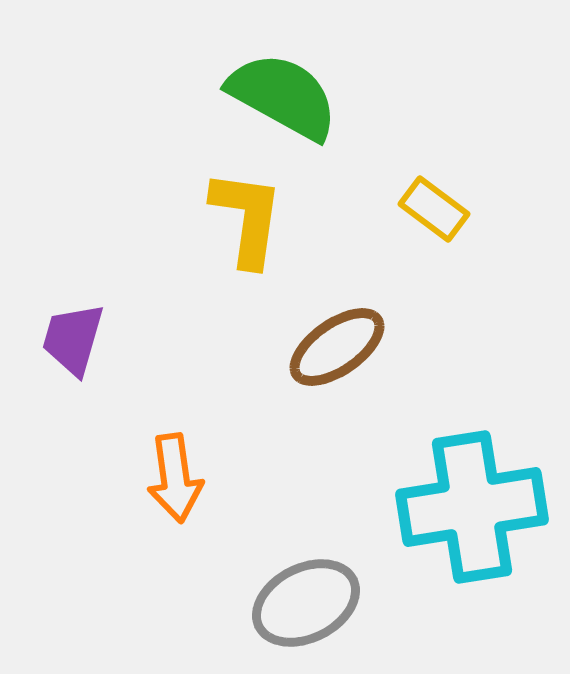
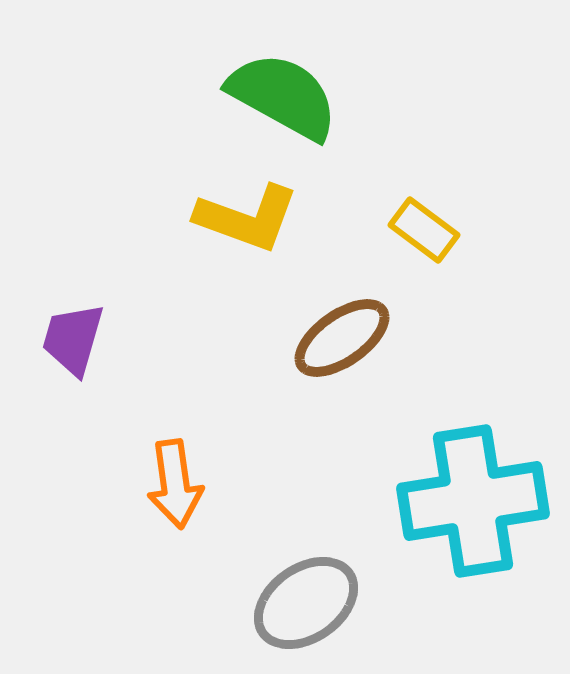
yellow rectangle: moved 10 px left, 21 px down
yellow L-shape: rotated 102 degrees clockwise
brown ellipse: moved 5 px right, 9 px up
orange arrow: moved 6 px down
cyan cross: moved 1 px right, 6 px up
gray ellipse: rotated 8 degrees counterclockwise
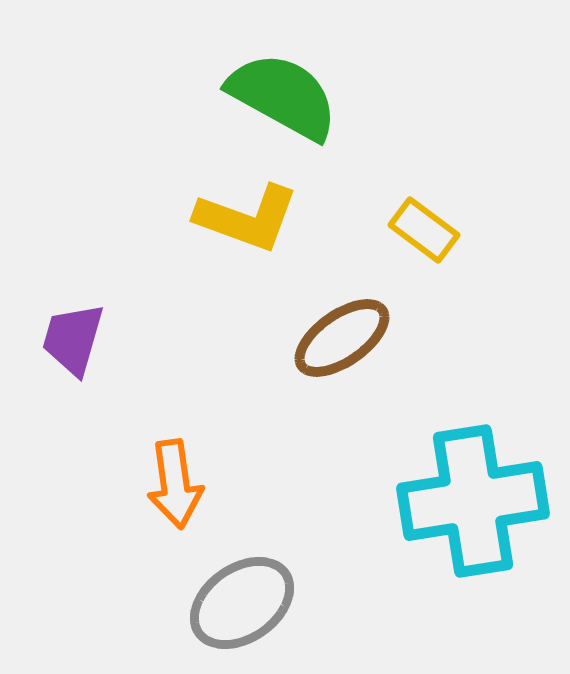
gray ellipse: moved 64 px left
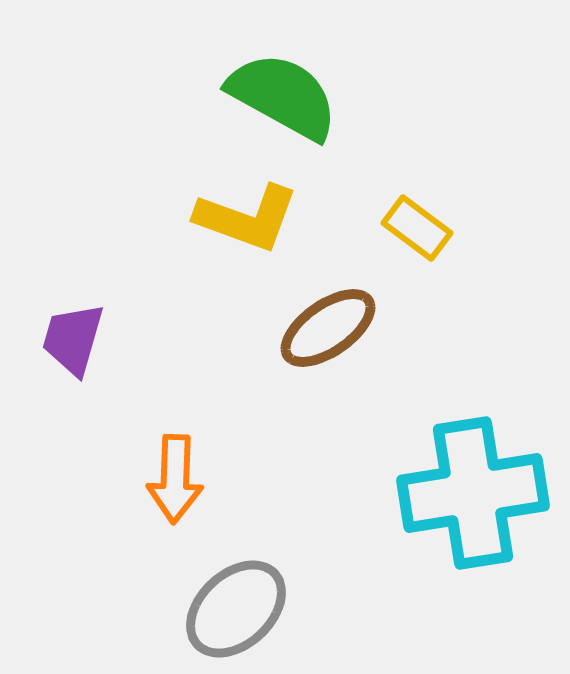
yellow rectangle: moved 7 px left, 2 px up
brown ellipse: moved 14 px left, 10 px up
orange arrow: moved 5 px up; rotated 10 degrees clockwise
cyan cross: moved 8 px up
gray ellipse: moved 6 px left, 6 px down; rotated 8 degrees counterclockwise
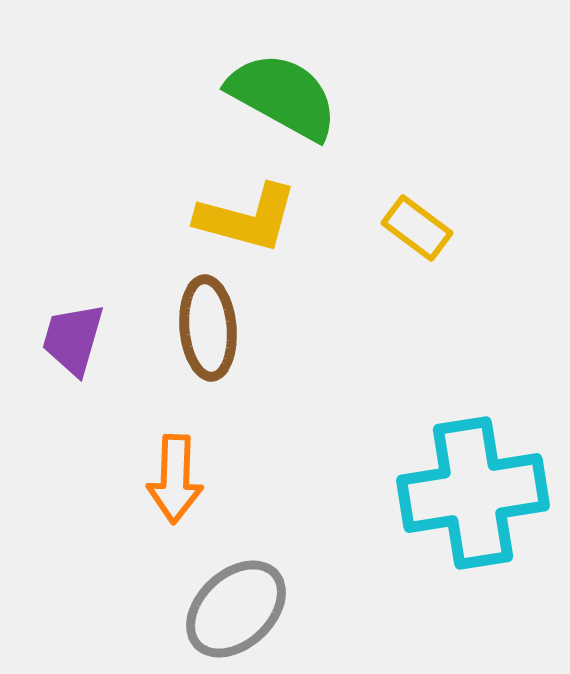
yellow L-shape: rotated 5 degrees counterclockwise
brown ellipse: moved 120 px left; rotated 60 degrees counterclockwise
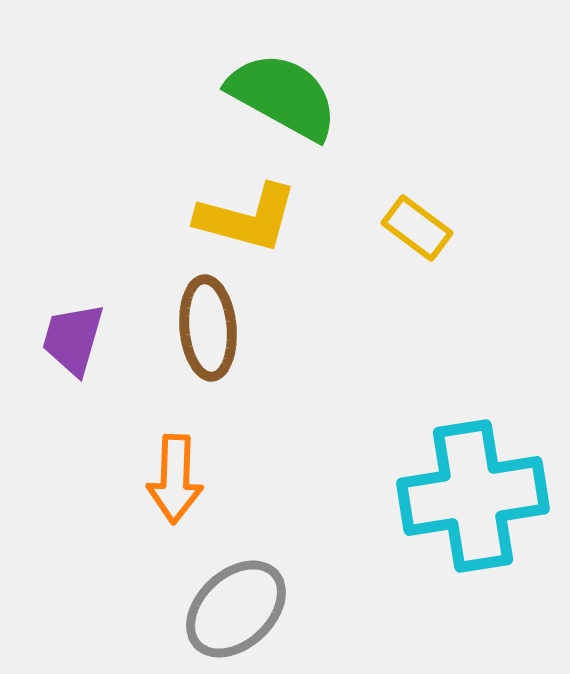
cyan cross: moved 3 px down
